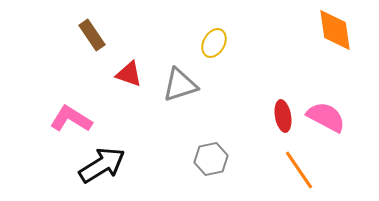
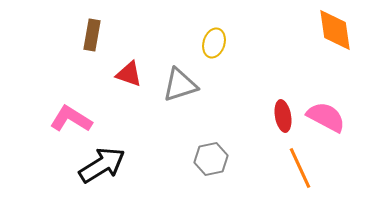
brown rectangle: rotated 44 degrees clockwise
yellow ellipse: rotated 12 degrees counterclockwise
orange line: moved 1 px right, 2 px up; rotated 9 degrees clockwise
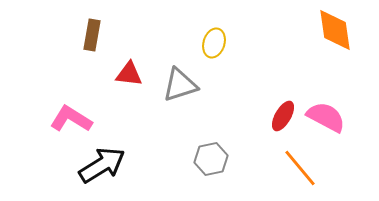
red triangle: rotated 12 degrees counterclockwise
red ellipse: rotated 40 degrees clockwise
orange line: rotated 15 degrees counterclockwise
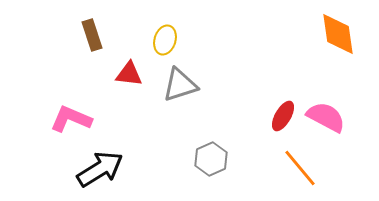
orange diamond: moved 3 px right, 4 px down
brown rectangle: rotated 28 degrees counterclockwise
yellow ellipse: moved 49 px left, 3 px up
pink L-shape: rotated 9 degrees counterclockwise
gray hexagon: rotated 12 degrees counterclockwise
black arrow: moved 2 px left, 4 px down
